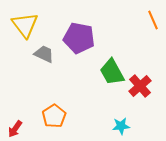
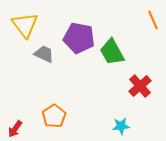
green trapezoid: moved 20 px up
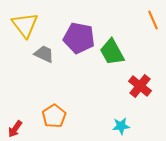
red cross: rotated 10 degrees counterclockwise
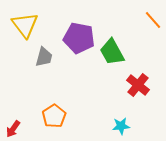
orange line: rotated 18 degrees counterclockwise
gray trapezoid: moved 3 px down; rotated 80 degrees clockwise
red cross: moved 2 px left, 1 px up
red arrow: moved 2 px left
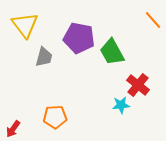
orange pentagon: moved 1 px right, 1 px down; rotated 30 degrees clockwise
cyan star: moved 21 px up
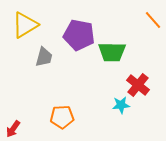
yellow triangle: rotated 36 degrees clockwise
purple pentagon: moved 3 px up
green trapezoid: rotated 60 degrees counterclockwise
orange pentagon: moved 7 px right
